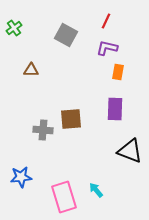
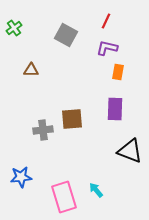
brown square: moved 1 px right
gray cross: rotated 12 degrees counterclockwise
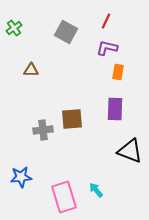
gray square: moved 3 px up
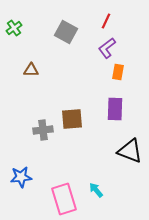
purple L-shape: rotated 50 degrees counterclockwise
pink rectangle: moved 2 px down
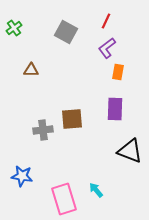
blue star: moved 1 px right, 1 px up; rotated 15 degrees clockwise
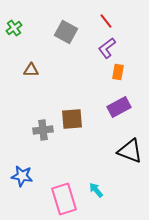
red line: rotated 63 degrees counterclockwise
purple rectangle: moved 4 px right, 2 px up; rotated 60 degrees clockwise
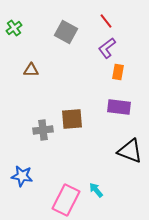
purple rectangle: rotated 35 degrees clockwise
pink rectangle: moved 2 px right, 1 px down; rotated 44 degrees clockwise
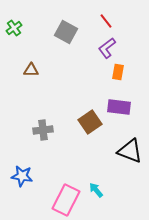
brown square: moved 18 px right, 3 px down; rotated 30 degrees counterclockwise
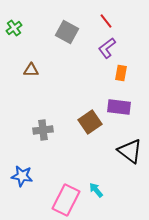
gray square: moved 1 px right
orange rectangle: moved 3 px right, 1 px down
black triangle: rotated 16 degrees clockwise
